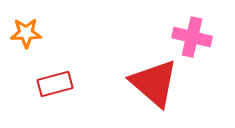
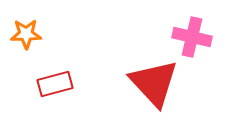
orange star: moved 1 px down
red triangle: rotated 6 degrees clockwise
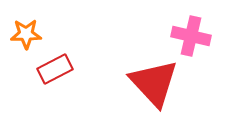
pink cross: moved 1 px left, 1 px up
red rectangle: moved 15 px up; rotated 12 degrees counterclockwise
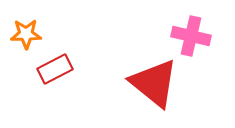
red triangle: rotated 8 degrees counterclockwise
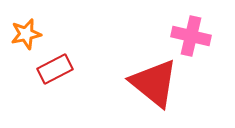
orange star: rotated 12 degrees counterclockwise
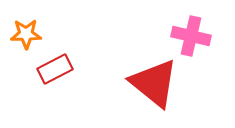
orange star: rotated 12 degrees clockwise
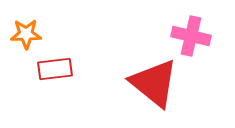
red rectangle: rotated 20 degrees clockwise
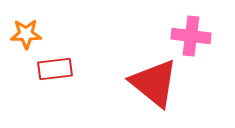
pink cross: rotated 6 degrees counterclockwise
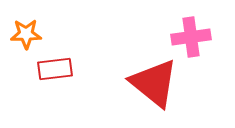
pink cross: moved 1 px down; rotated 15 degrees counterclockwise
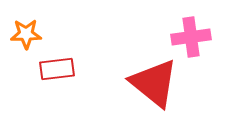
red rectangle: moved 2 px right
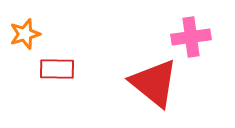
orange star: moved 1 px left; rotated 16 degrees counterclockwise
red rectangle: rotated 8 degrees clockwise
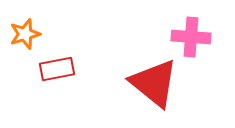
pink cross: rotated 12 degrees clockwise
red rectangle: rotated 12 degrees counterclockwise
